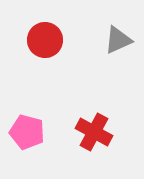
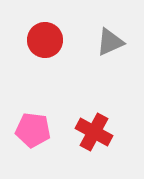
gray triangle: moved 8 px left, 2 px down
pink pentagon: moved 6 px right, 2 px up; rotated 8 degrees counterclockwise
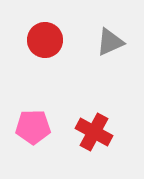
pink pentagon: moved 3 px up; rotated 8 degrees counterclockwise
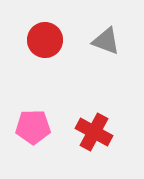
gray triangle: moved 4 px left, 1 px up; rotated 44 degrees clockwise
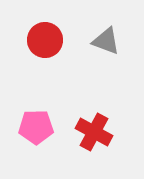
pink pentagon: moved 3 px right
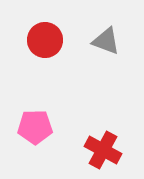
pink pentagon: moved 1 px left
red cross: moved 9 px right, 18 px down
